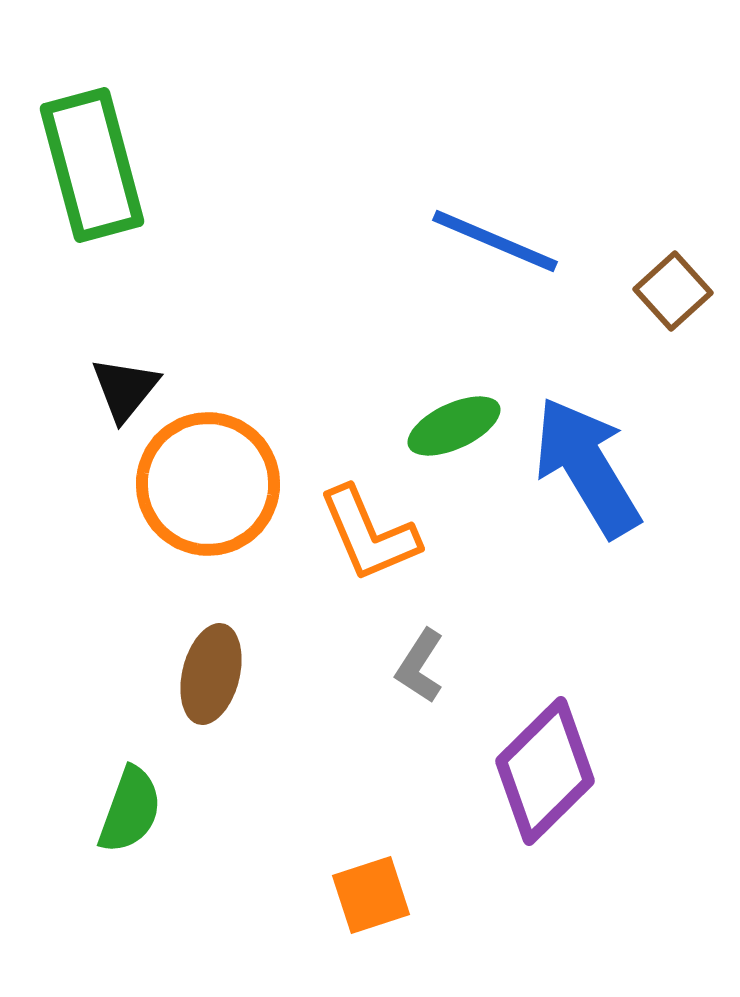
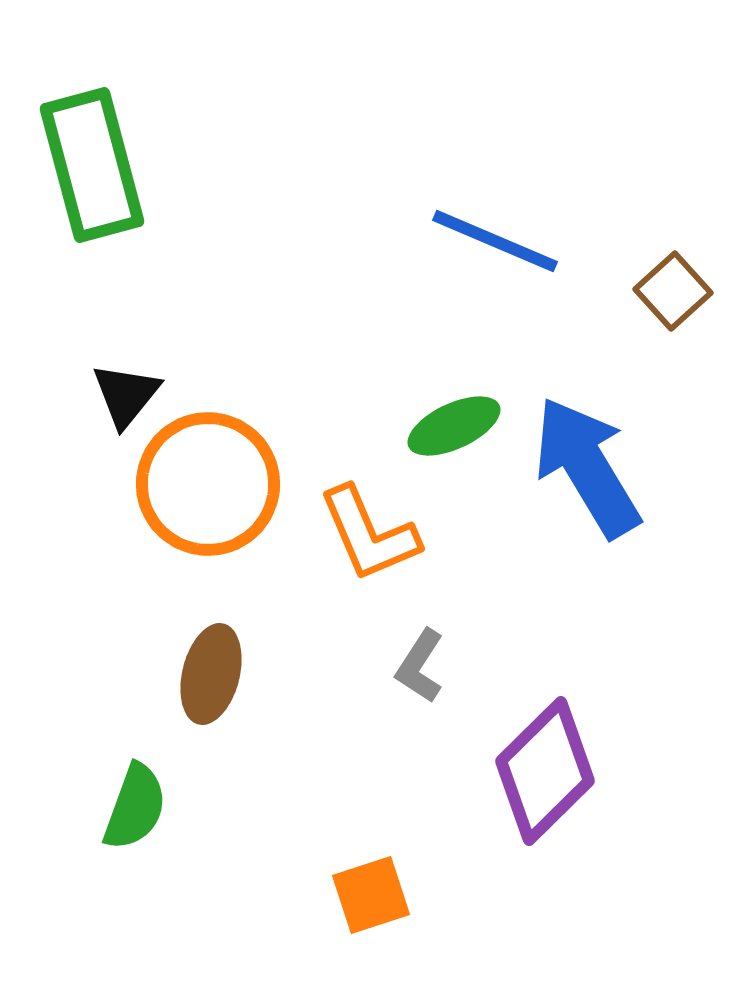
black triangle: moved 1 px right, 6 px down
green semicircle: moved 5 px right, 3 px up
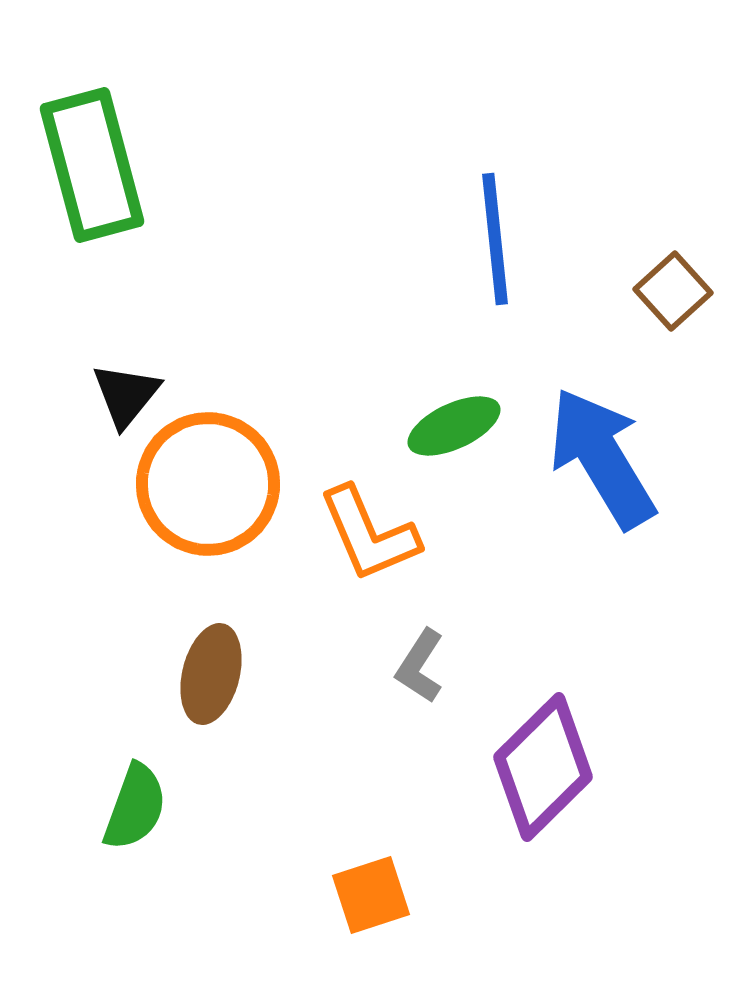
blue line: moved 2 px up; rotated 61 degrees clockwise
blue arrow: moved 15 px right, 9 px up
purple diamond: moved 2 px left, 4 px up
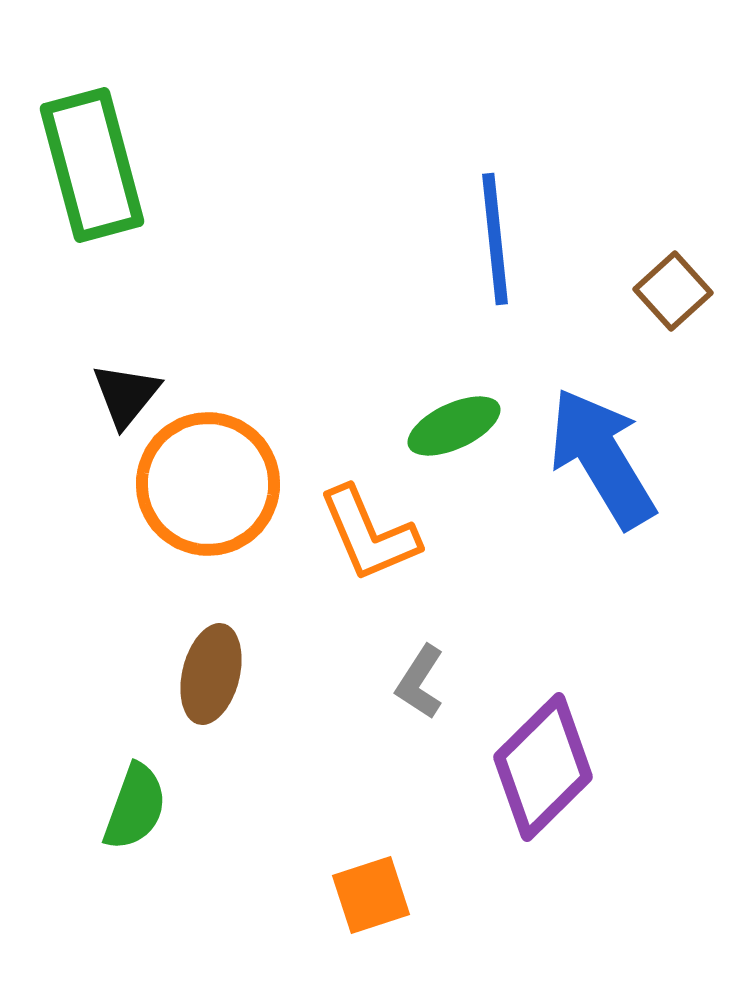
gray L-shape: moved 16 px down
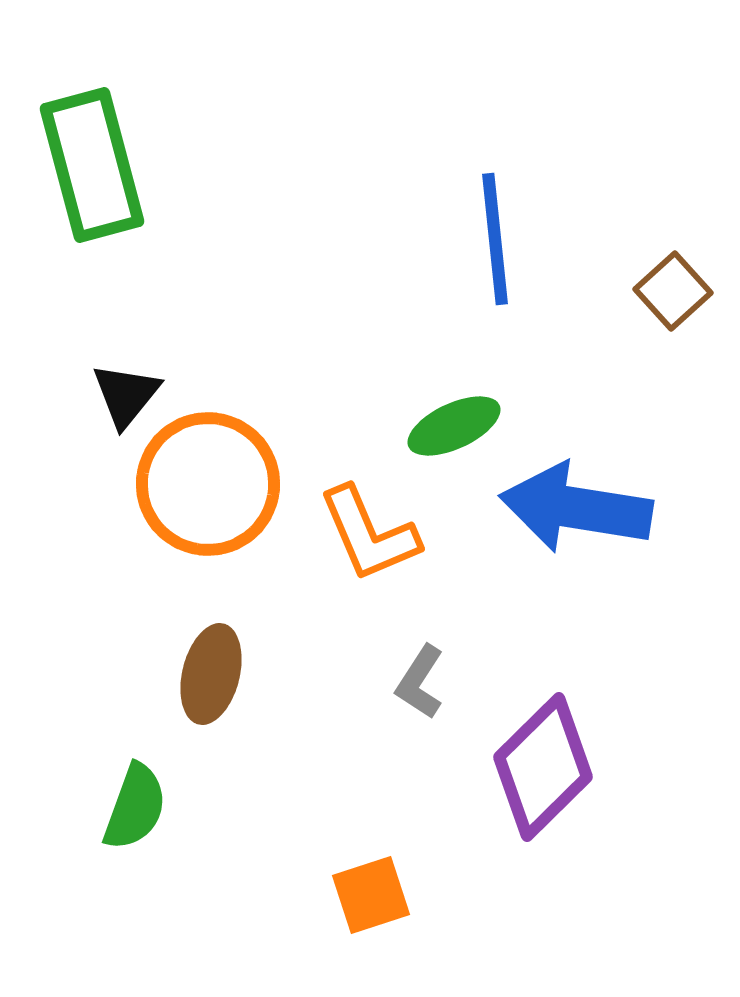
blue arrow: moved 26 px left, 50 px down; rotated 50 degrees counterclockwise
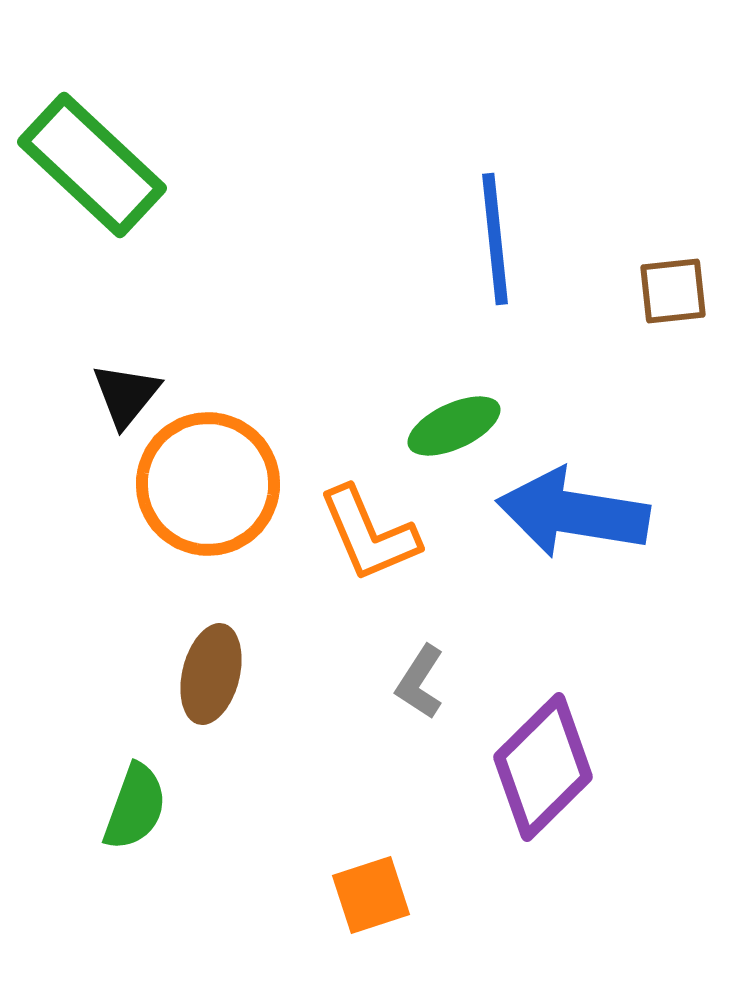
green rectangle: rotated 32 degrees counterclockwise
brown square: rotated 36 degrees clockwise
blue arrow: moved 3 px left, 5 px down
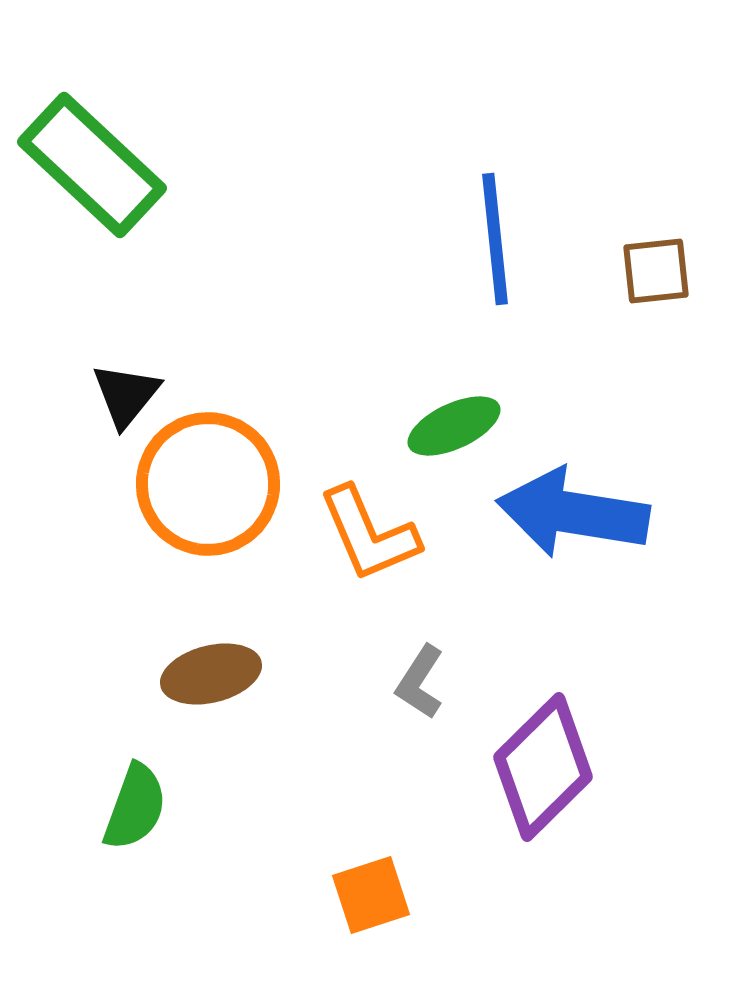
brown square: moved 17 px left, 20 px up
brown ellipse: rotated 62 degrees clockwise
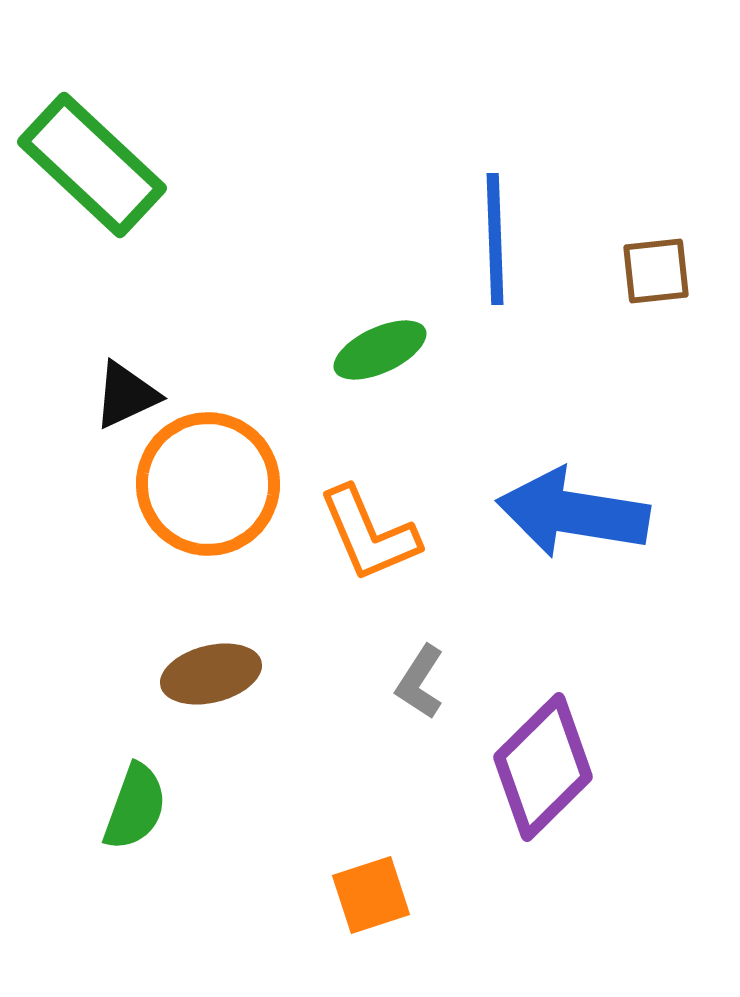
blue line: rotated 4 degrees clockwise
black triangle: rotated 26 degrees clockwise
green ellipse: moved 74 px left, 76 px up
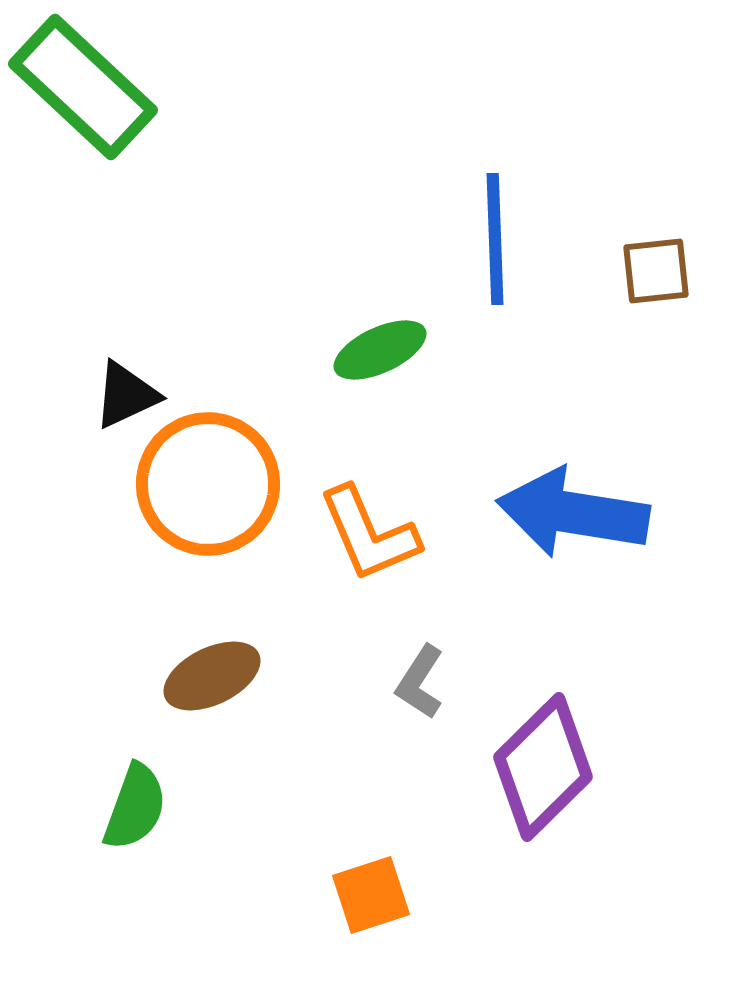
green rectangle: moved 9 px left, 78 px up
brown ellipse: moved 1 px right, 2 px down; rotated 12 degrees counterclockwise
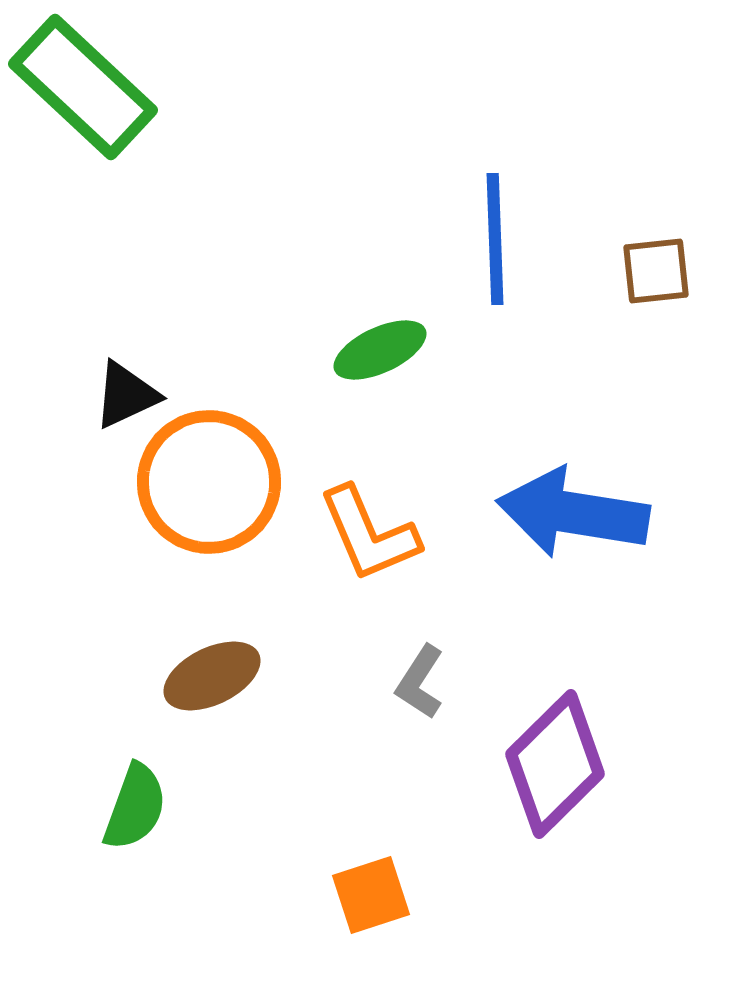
orange circle: moved 1 px right, 2 px up
purple diamond: moved 12 px right, 3 px up
